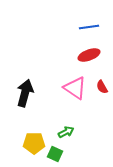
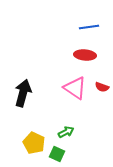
red ellipse: moved 4 px left; rotated 25 degrees clockwise
red semicircle: rotated 40 degrees counterclockwise
black arrow: moved 2 px left
yellow pentagon: rotated 25 degrees clockwise
green square: moved 2 px right
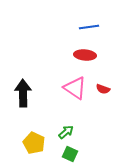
red semicircle: moved 1 px right, 2 px down
black arrow: rotated 16 degrees counterclockwise
green arrow: rotated 14 degrees counterclockwise
green square: moved 13 px right
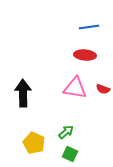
pink triangle: rotated 25 degrees counterclockwise
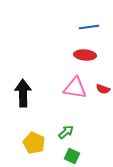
green square: moved 2 px right, 2 px down
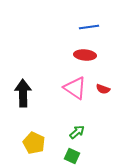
pink triangle: rotated 25 degrees clockwise
green arrow: moved 11 px right
